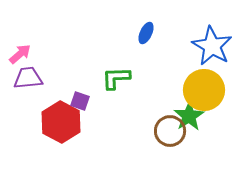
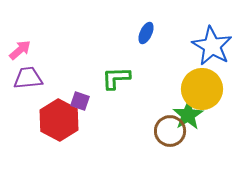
pink arrow: moved 4 px up
yellow circle: moved 2 px left, 1 px up
green star: moved 1 px left, 1 px up
red hexagon: moved 2 px left, 2 px up
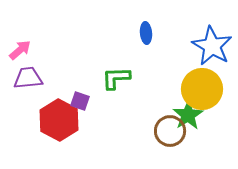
blue ellipse: rotated 30 degrees counterclockwise
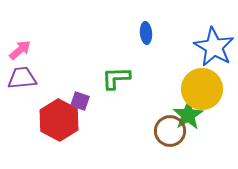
blue star: moved 2 px right, 1 px down
purple trapezoid: moved 6 px left
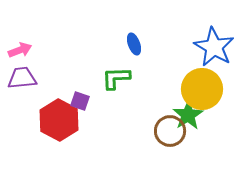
blue ellipse: moved 12 px left, 11 px down; rotated 15 degrees counterclockwise
pink arrow: rotated 20 degrees clockwise
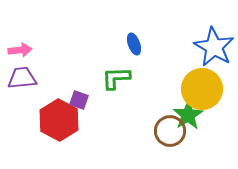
pink arrow: rotated 15 degrees clockwise
purple square: moved 1 px left, 1 px up
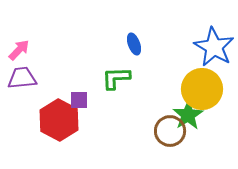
pink arrow: moved 1 px left; rotated 40 degrees counterclockwise
purple square: rotated 18 degrees counterclockwise
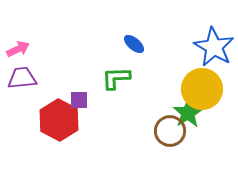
blue ellipse: rotated 30 degrees counterclockwise
pink arrow: moved 1 px left, 1 px up; rotated 20 degrees clockwise
green star: moved 2 px up
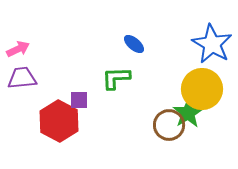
blue star: moved 2 px left, 3 px up
red hexagon: moved 1 px down
brown circle: moved 1 px left, 6 px up
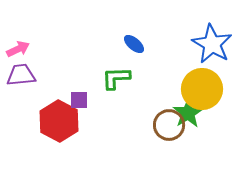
purple trapezoid: moved 1 px left, 3 px up
